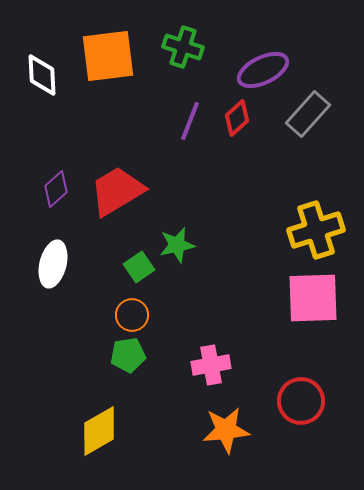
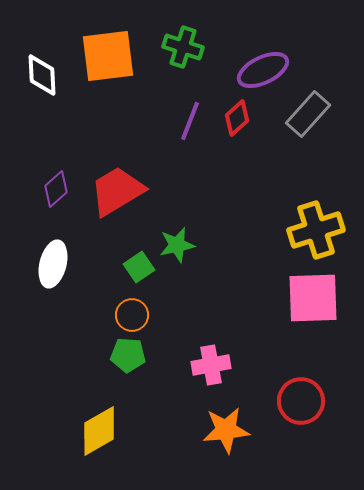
green pentagon: rotated 12 degrees clockwise
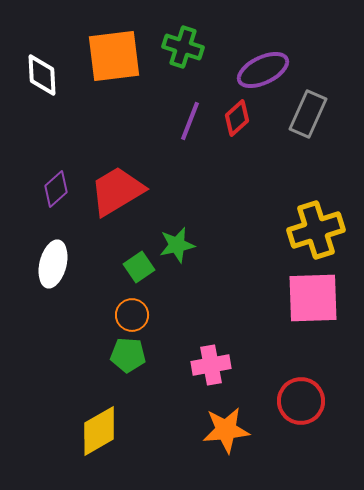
orange square: moved 6 px right
gray rectangle: rotated 18 degrees counterclockwise
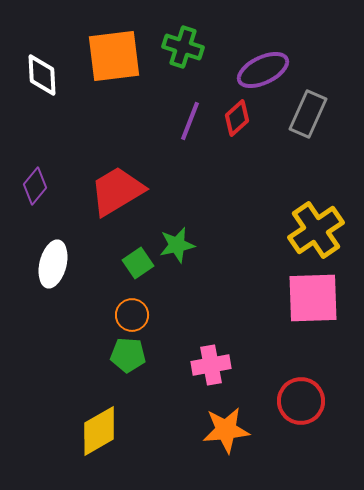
purple diamond: moved 21 px left, 3 px up; rotated 9 degrees counterclockwise
yellow cross: rotated 16 degrees counterclockwise
green square: moved 1 px left, 4 px up
